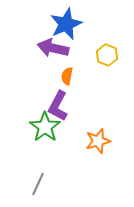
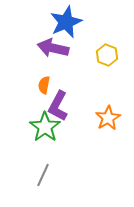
blue star: moved 2 px up
orange semicircle: moved 23 px left, 9 px down
orange star: moved 10 px right, 23 px up; rotated 15 degrees counterclockwise
gray line: moved 5 px right, 9 px up
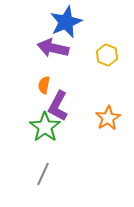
gray line: moved 1 px up
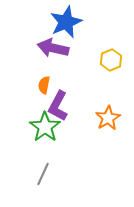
yellow hexagon: moved 4 px right, 5 px down; rotated 15 degrees clockwise
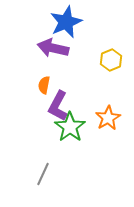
green star: moved 25 px right
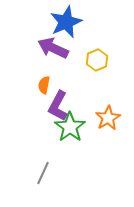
purple arrow: rotated 12 degrees clockwise
yellow hexagon: moved 14 px left
gray line: moved 1 px up
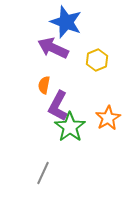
blue star: rotated 28 degrees counterclockwise
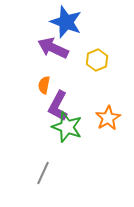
green star: moved 3 px left; rotated 16 degrees counterclockwise
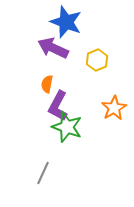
orange semicircle: moved 3 px right, 1 px up
orange star: moved 6 px right, 10 px up
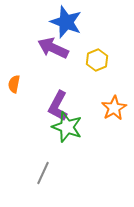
orange semicircle: moved 33 px left
